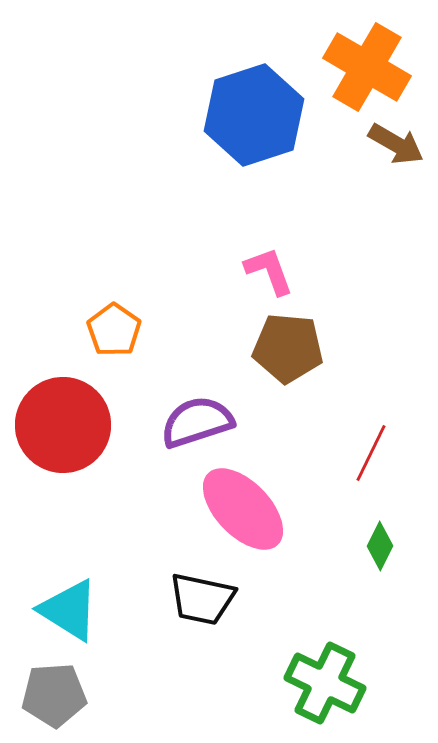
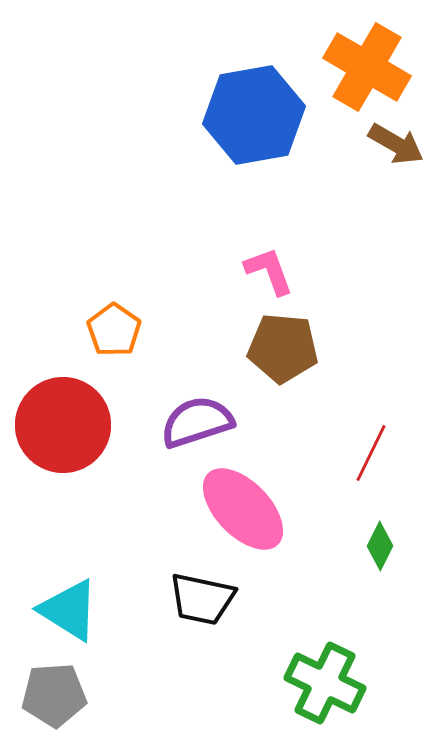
blue hexagon: rotated 8 degrees clockwise
brown pentagon: moved 5 px left
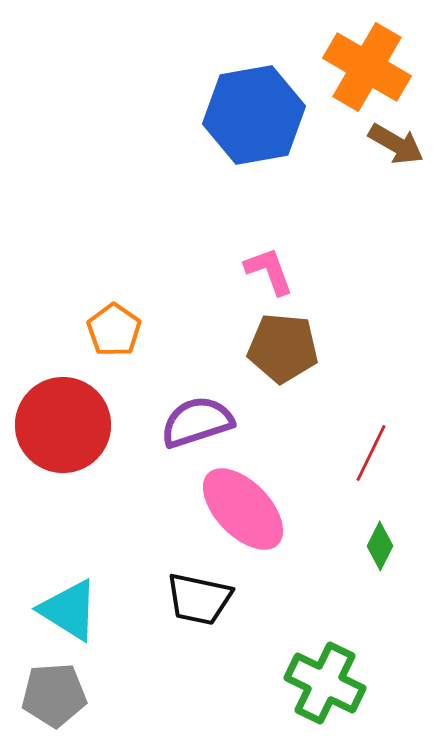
black trapezoid: moved 3 px left
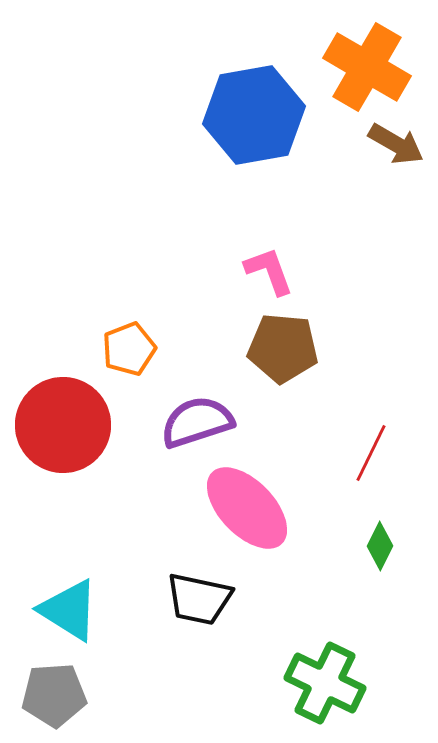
orange pentagon: moved 15 px right, 19 px down; rotated 16 degrees clockwise
pink ellipse: moved 4 px right, 1 px up
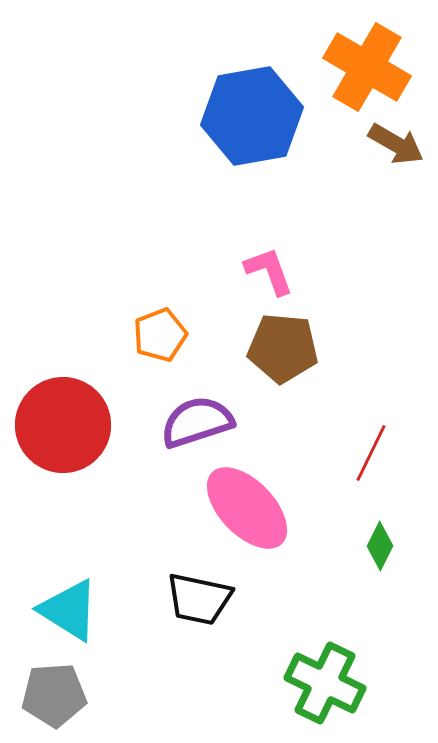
blue hexagon: moved 2 px left, 1 px down
orange pentagon: moved 31 px right, 14 px up
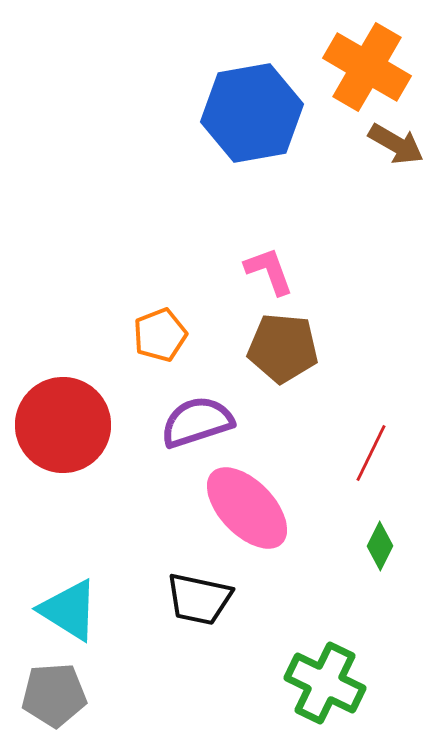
blue hexagon: moved 3 px up
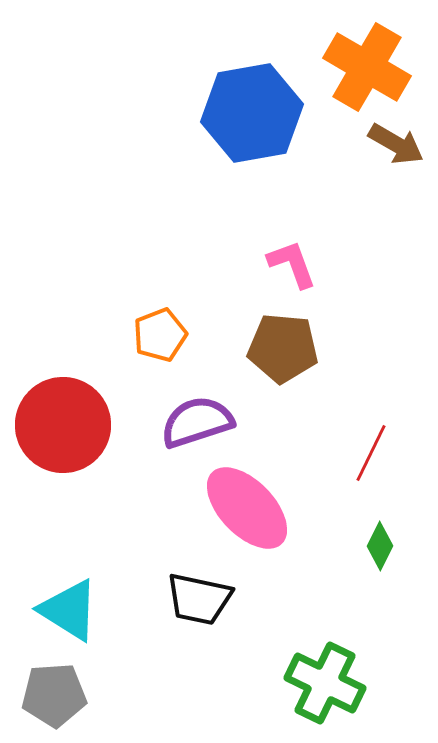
pink L-shape: moved 23 px right, 7 px up
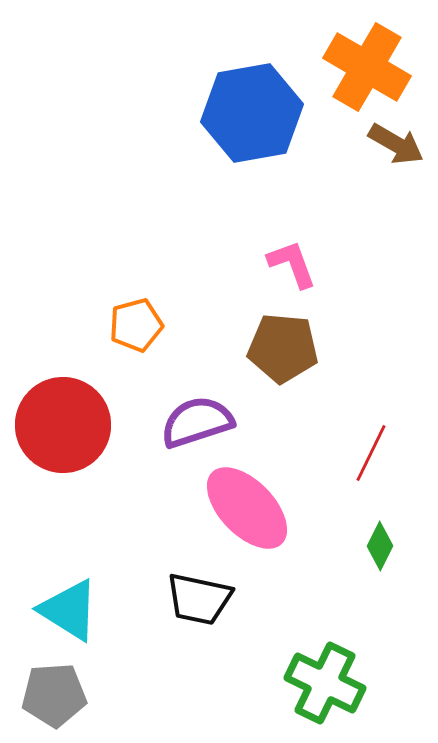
orange pentagon: moved 24 px left, 10 px up; rotated 6 degrees clockwise
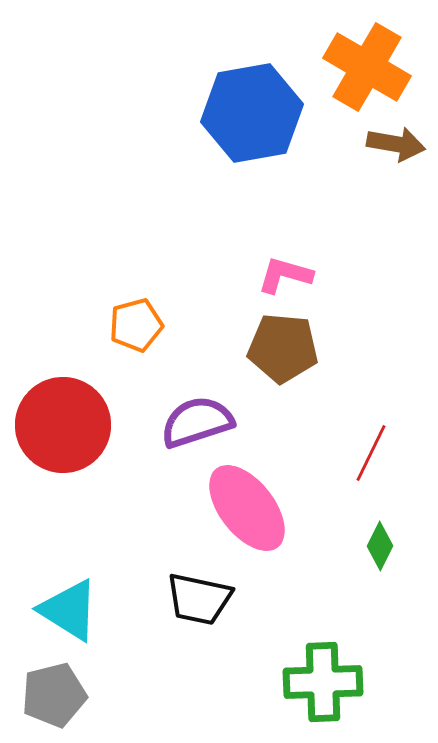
brown arrow: rotated 20 degrees counterclockwise
pink L-shape: moved 7 px left, 11 px down; rotated 54 degrees counterclockwise
pink ellipse: rotated 6 degrees clockwise
green cross: moved 2 px left, 1 px up; rotated 28 degrees counterclockwise
gray pentagon: rotated 10 degrees counterclockwise
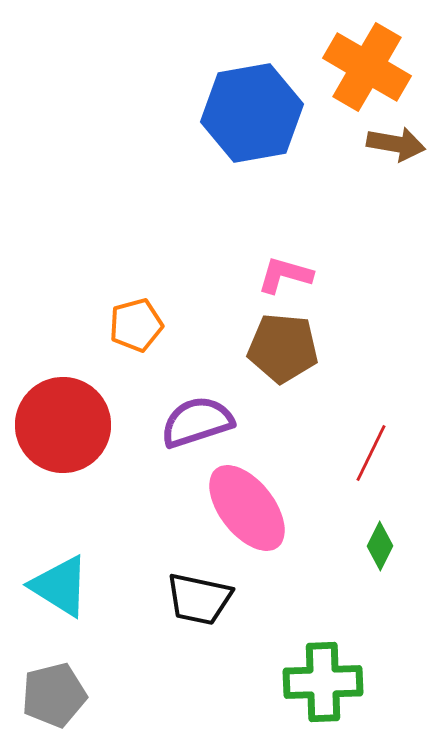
cyan triangle: moved 9 px left, 24 px up
